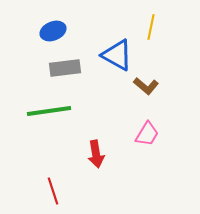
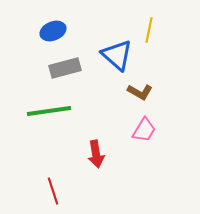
yellow line: moved 2 px left, 3 px down
blue triangle: rotated 12 degrees clockwise
gray rectangle: rotated 8 degrees counterclockwise
brown L-shape: moved 6 px left, 6 px down; rotated 10 degrees counterclockwise
pink trapezoid: moved 3 px left, 4 px up
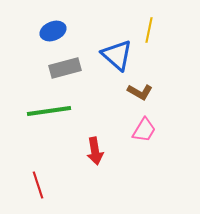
red arrow: moved 1 px left, 3 px up
red line: moved 15 px left, 6 px up
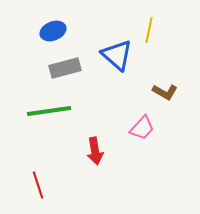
brown L-shape: moved 25 px right
pink trapezoid: moved 2 px left, 2 px up; rotated 12 degrees clockwise
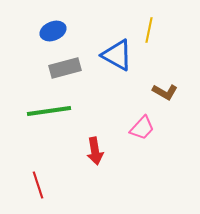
blue triangle: rotated 12 degrees counterclockwise
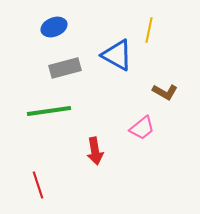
blue ellipse: moved 1 px right, 4 px up
pink trapezoid: rotated 8 degrees clockwise
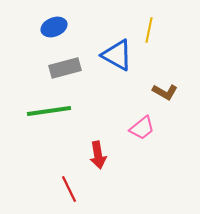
red arrow: moved 3 px right, 4 px down
red line: moved 31 px right, 4 px down; rotated 8 degrees counterclockwise
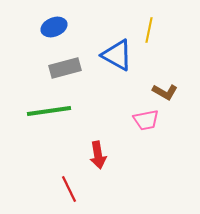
pink trapezoid: moved 4 px right, 8 px up; rotated 28 degrees clockwise
